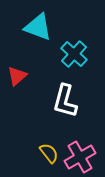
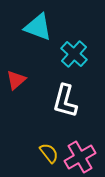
red triangle: moved 1 px left, 4 px down
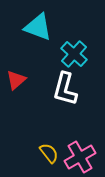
white L-shape: moved 12 px up
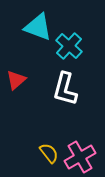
cyan cross: moved 5 px left, 8 px up
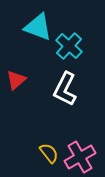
white L-shape: rotated 12 degrees clockwise
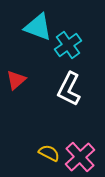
cyan cross: moved 1 px left, 1 px up; rotated 12 degrees clockwise
white L-shape: moved 4 px right
yellow semicircle: rotated 25 degrees counterclockwise
pink cross: rotated 12 degrees counterclockwise
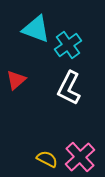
cyan triangle: moved 2 px left, 2 px down
white L-shape: moved 1 px up
yellow semicircle: moved 2 px left, 6 px down
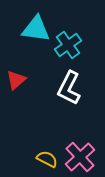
cyan triangle: rotated 12 degrees counterclockwise
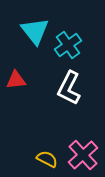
cyan triangle: moved 1 px left, 2 px down; rotated 44 degrees clockwise
red triangle: rotated 35 degrees clockwise
pink cross: moved 3 px right, 2 px up
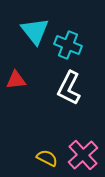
cyan cross: rotated 32 degrees counterclockwise
yellow semicircle: moved 1 px up
